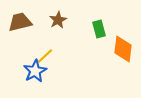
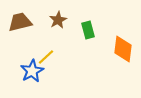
green rectangle: moved 11 px left, 1 px down
yellow line: moved 1 px right, 1 px down
blue star: moved 3 px left
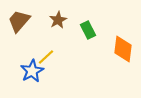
brown trapezoid: moved 1 px left, 1 px up; rotated 35 degrees counterclockwise
green rectangle: rotated 12 degrees counterclockwise
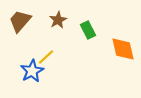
brown trapezoid: moved 1 px right
orange diamond: rotated 20 degrees counterclockwise
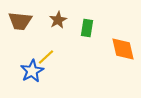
brown trapezoid: rotated 125 degrees counterclockwise
green rectangle: moved 1 px left, 2 px up; rotated 36 degrees clockwise
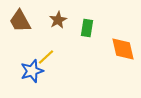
brown trapezoid: rotated 55 degrees clockwise
blue star: rotated 10 degrees clockwise
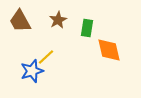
orange diamond: moved 14 px left, 1 px down
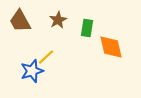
orange diamond: moved 2 px right, 3 px up
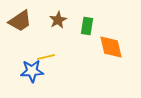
brown trapezoid: rotated 95 degrees counterclockwise
green rectangle: moved 2 px up
yellow line: rotated 30 degrees clockwise
blue star: rotated 15 degrees clockwise
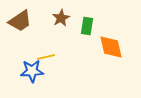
brown star: moved 3 px right, 2 px up
